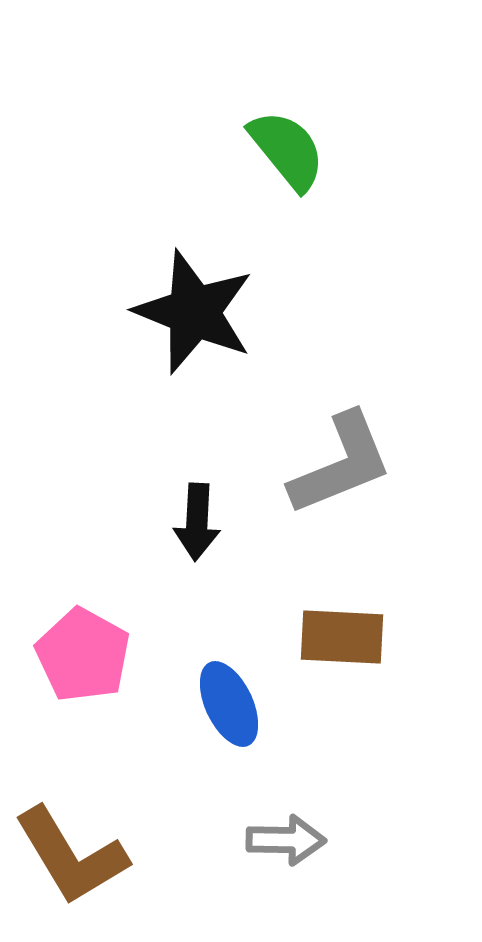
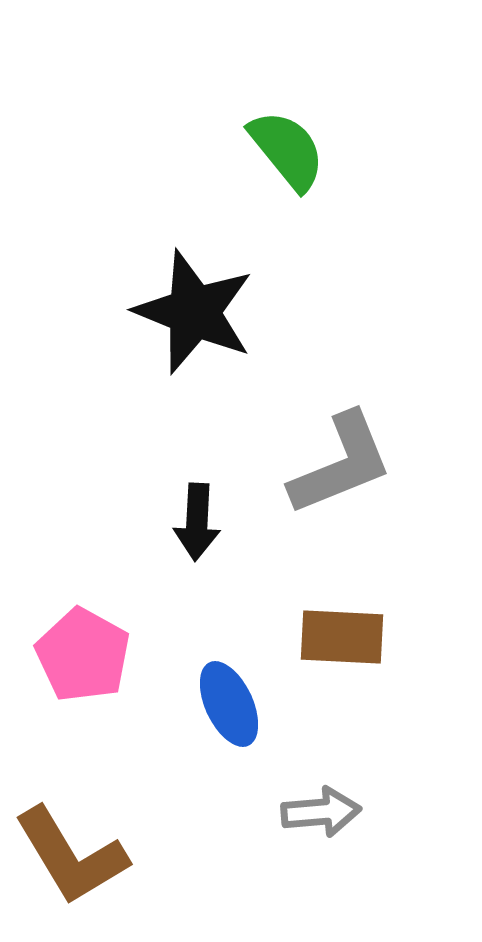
gray arrow: moved 35 px right, 28 px up; rotated 6 degrees counterclockwise
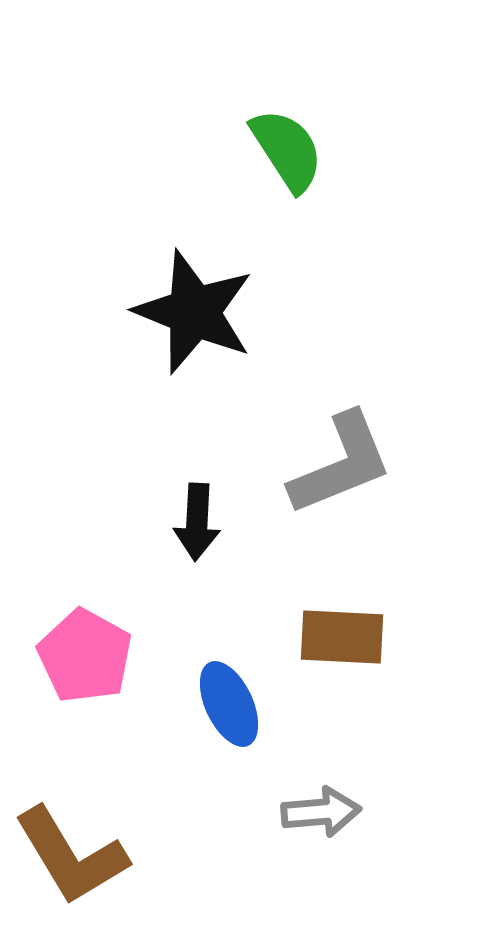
green semicircle: rotated 6 degrees clockwise
pink pentagon: moved 2 px right, 1 px down
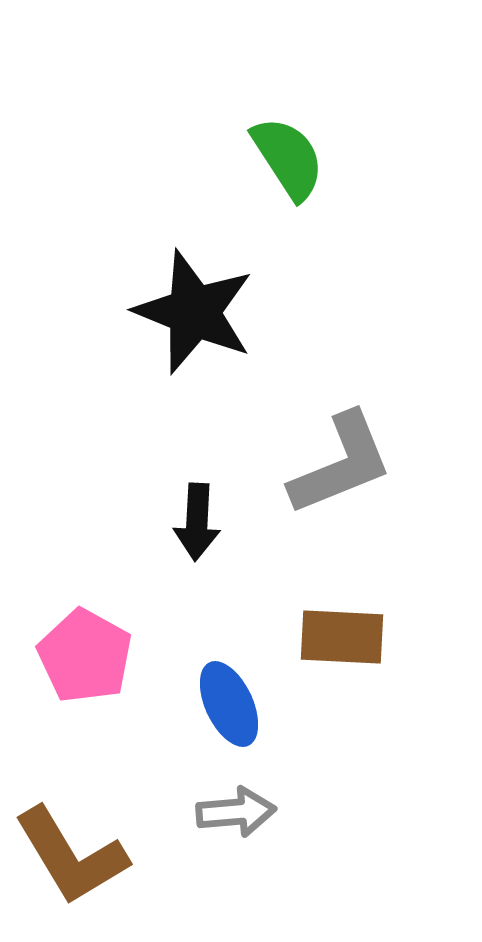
green semicircle: moved 1 px right, 8 px down
gray arrow: moved 85 px left
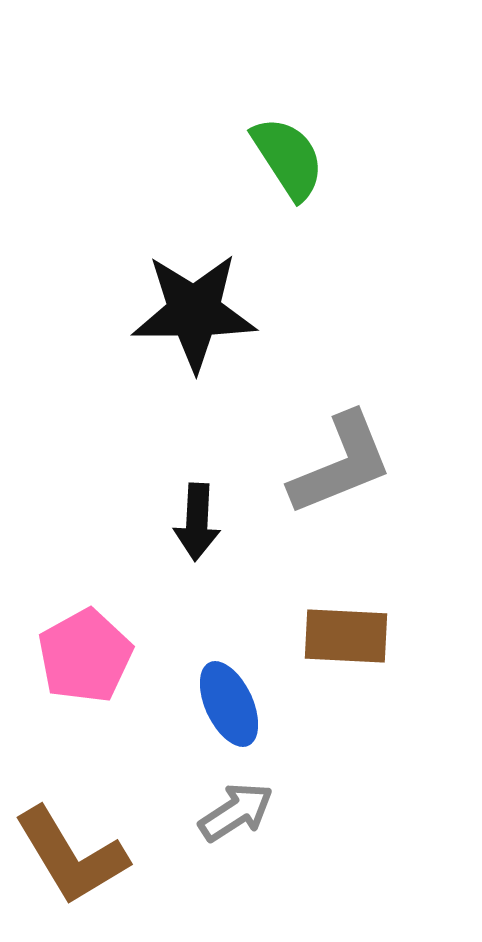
black star: rotated 22 degrees counterclockwise
brown rectangle: moved 4 px right, 1 px up
pink pentagon: rotated 14 degrees clockwise
gray arrow: rotated 28 degrees counterclockwise
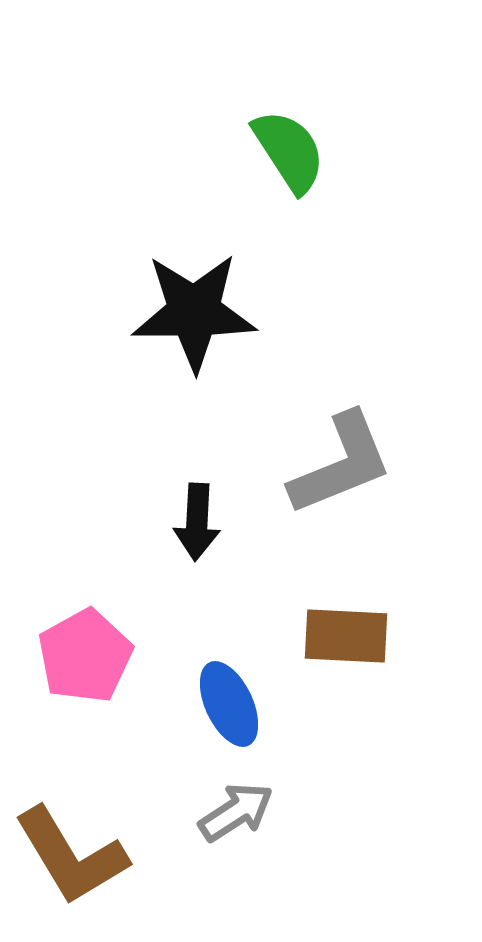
green semicircle: moved 1 px right, 7 px up
